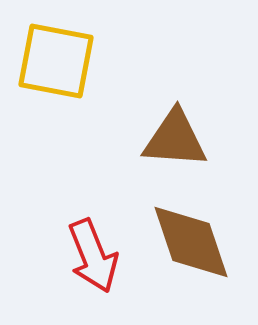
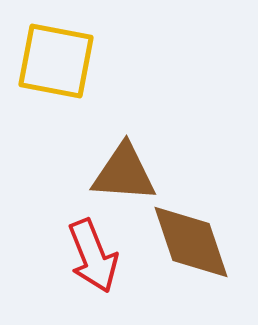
brown triangle: moved 51 px left, 34 px down
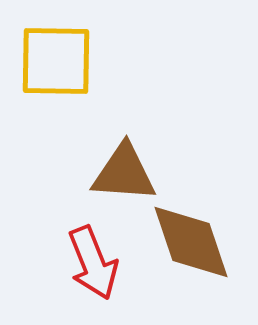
yellow square: rotated 10 degrees counterclockwise
red arrow: moved 7 px down
